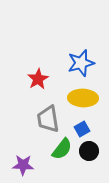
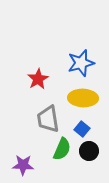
blue square: rotated 21 degrees counterclockwise
green semicircle: rotated 15 degrees counterclockwise
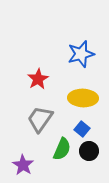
blue star: moved 9 px up
gray trapezoid: moved 8 px left; rotated 44 degrees clockwise
purple star: rotated 30 degrees clockwise
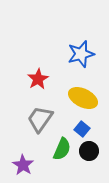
yellow ellipse: rotated 24 degrees clockwise
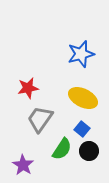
red star: moved 10 px left, 9 px down; rotated 20 degrees clockwise
green semicircle: rotated 10 degrees clockwise
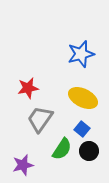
purple star: rotated 25 degrees clockwise
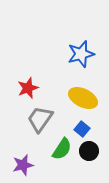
red star: rotated 10 degrees counterclockwise
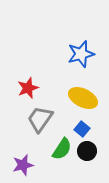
black circle: moved 2 px left
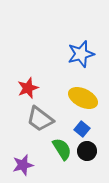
gray trapezoid: rotated 88 degrees counterclockwise
green semicircle: rotated 65 degrees counterclockwise
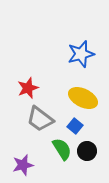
blue square: moved 7 px left, 3 px up
